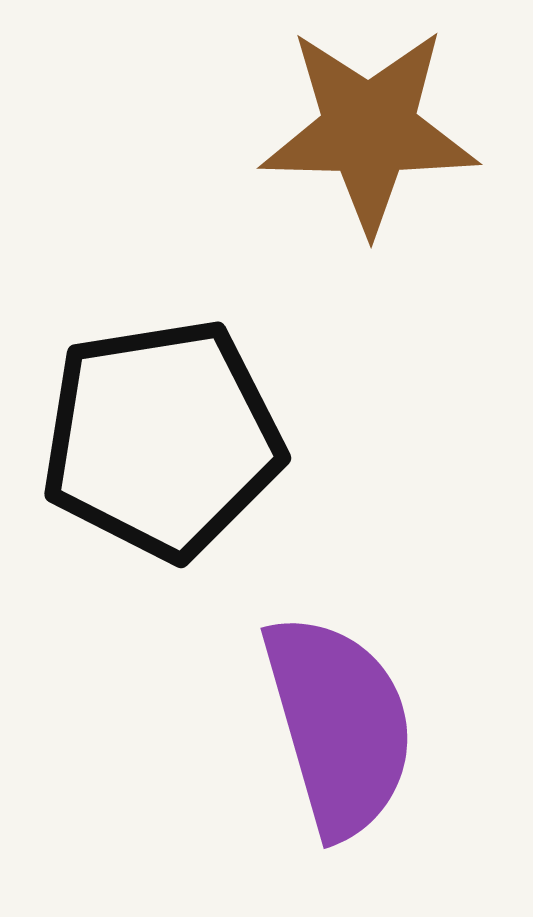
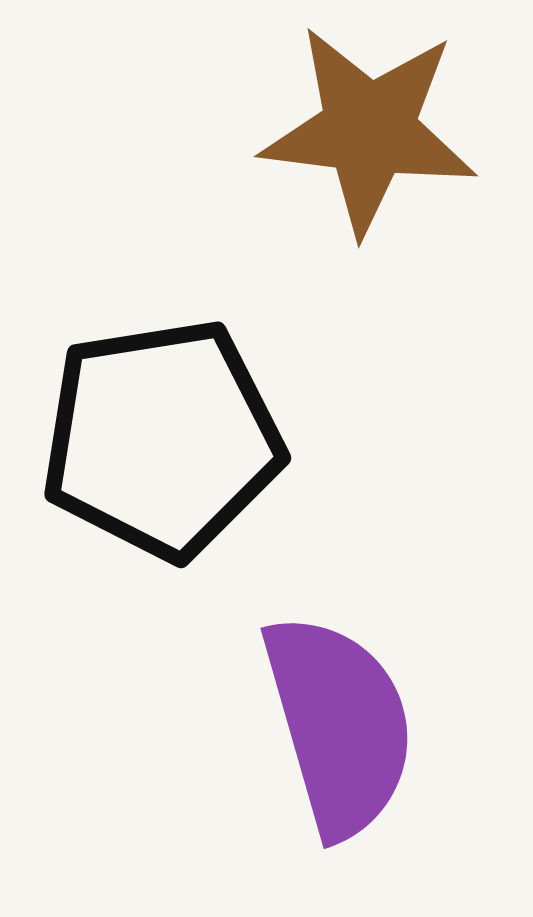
brown star: rotated 6 degrees clockwise
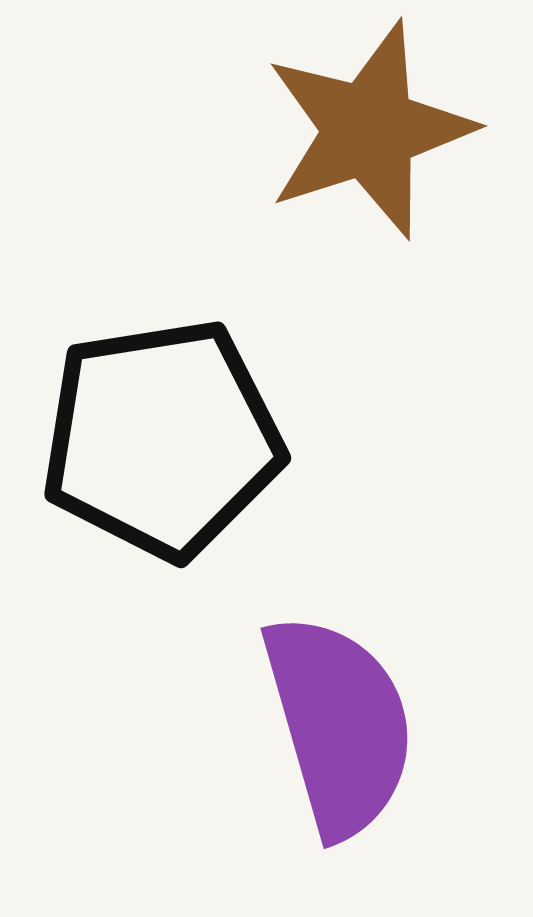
brown star: rotated 25 degrees counterclockwise
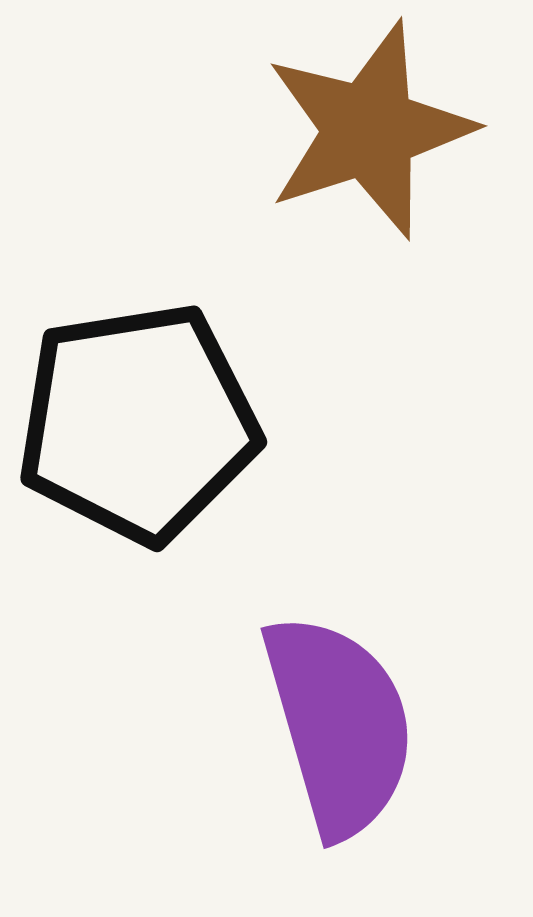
black pentagon: moved 24 px left, 16 px up
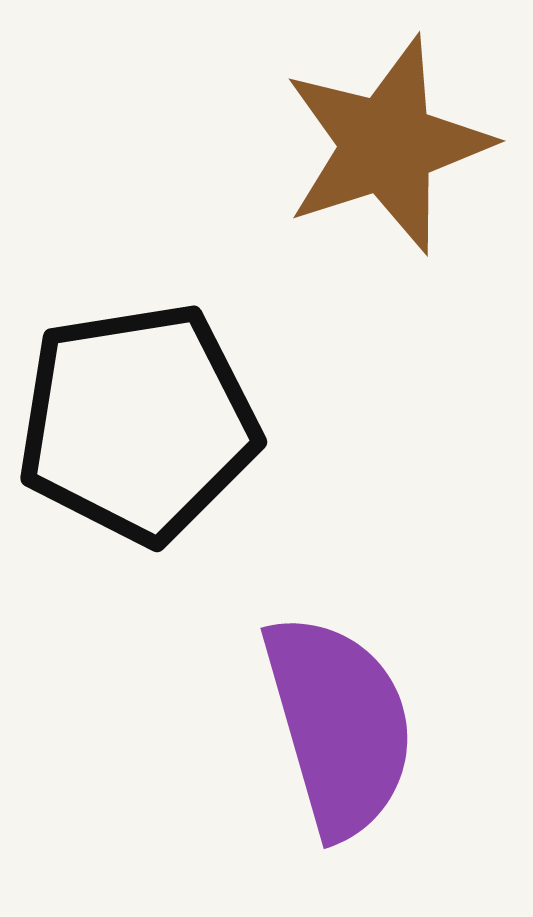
brown star: moved 18 px right, 15 px down
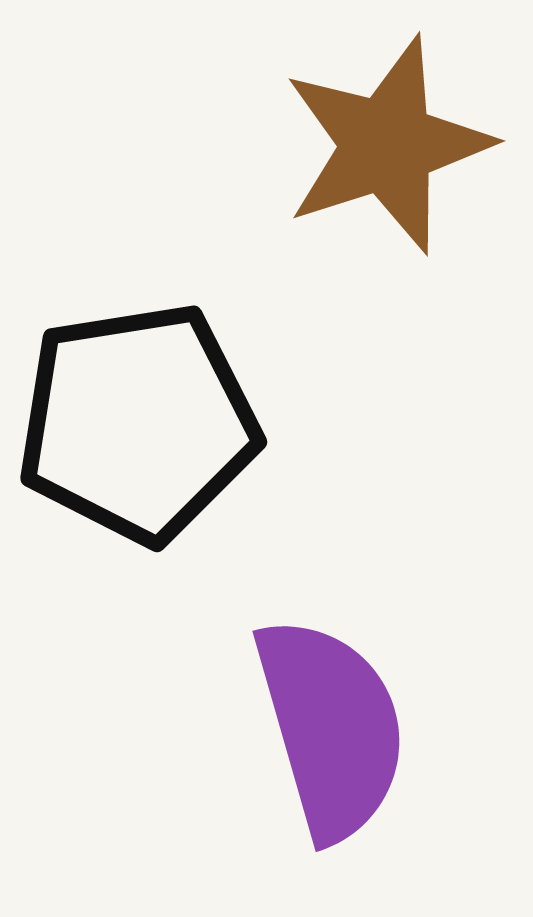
purple semicircle: moved 8 px left, 3 px down
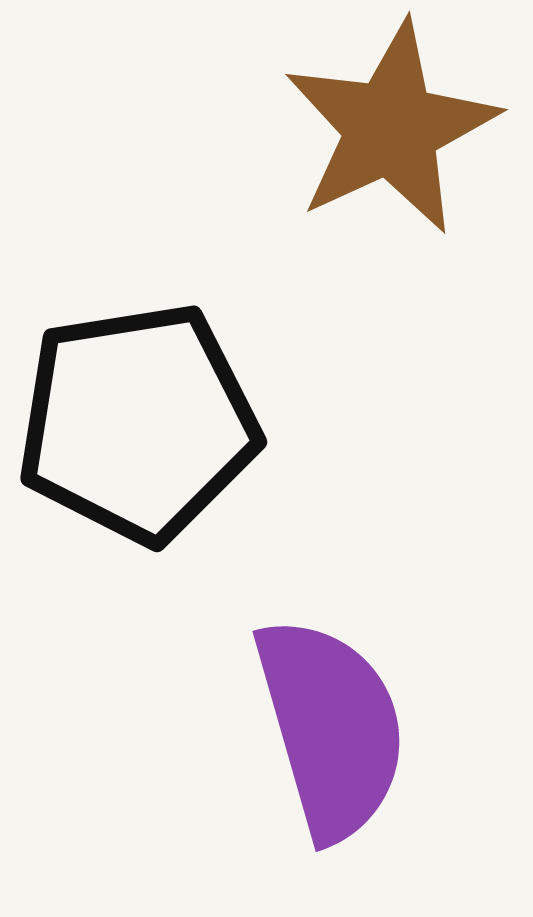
brown star: moved 4 px right, 17 px up; rotated 7 degrees counterclockwise
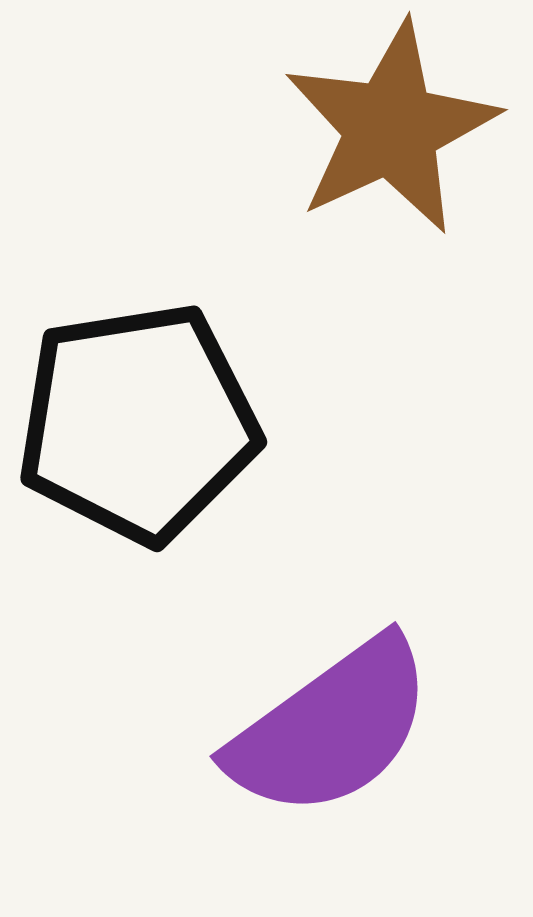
purple semicircle: rotated 70 degrees clockwise
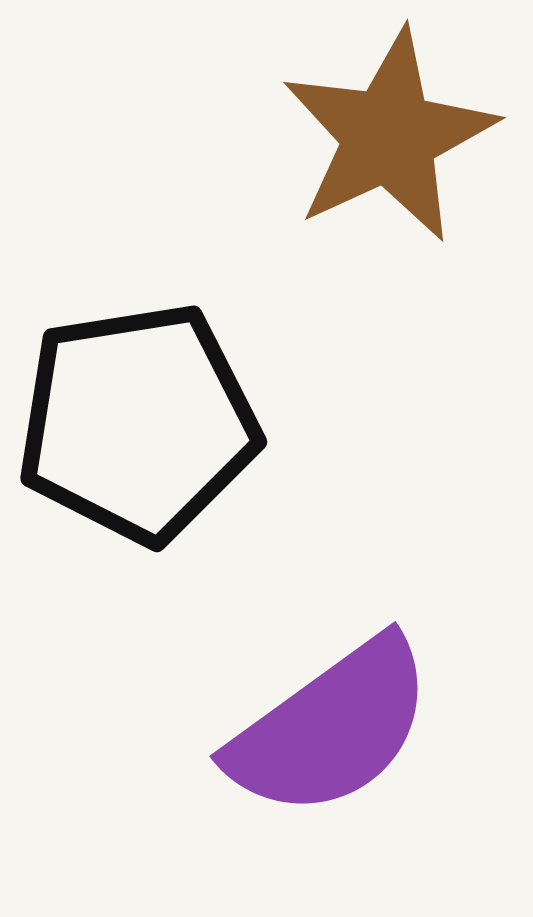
brown star: moved 2 px left, 8 px down
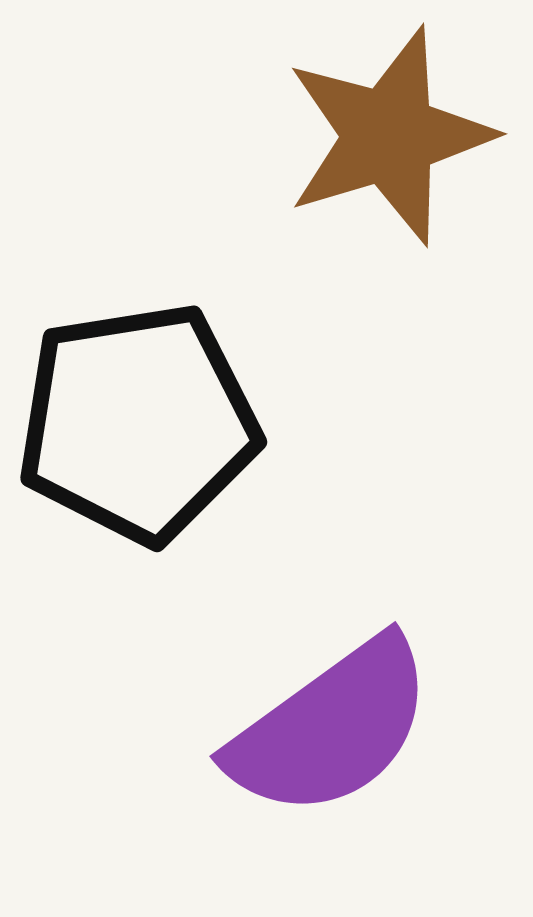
brown star: rotated 8 degrees clockwise
